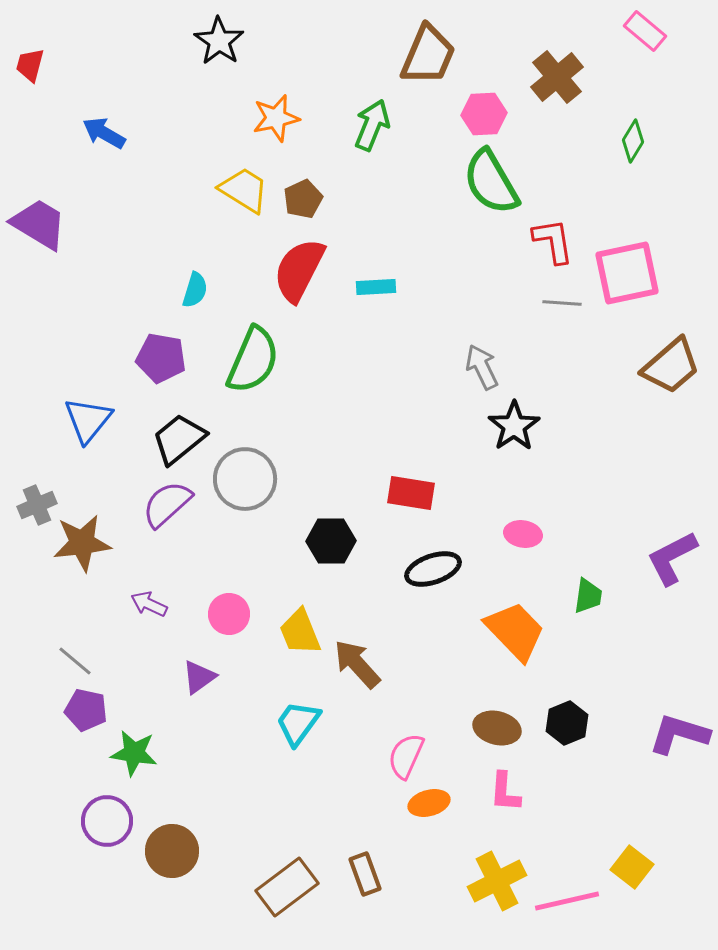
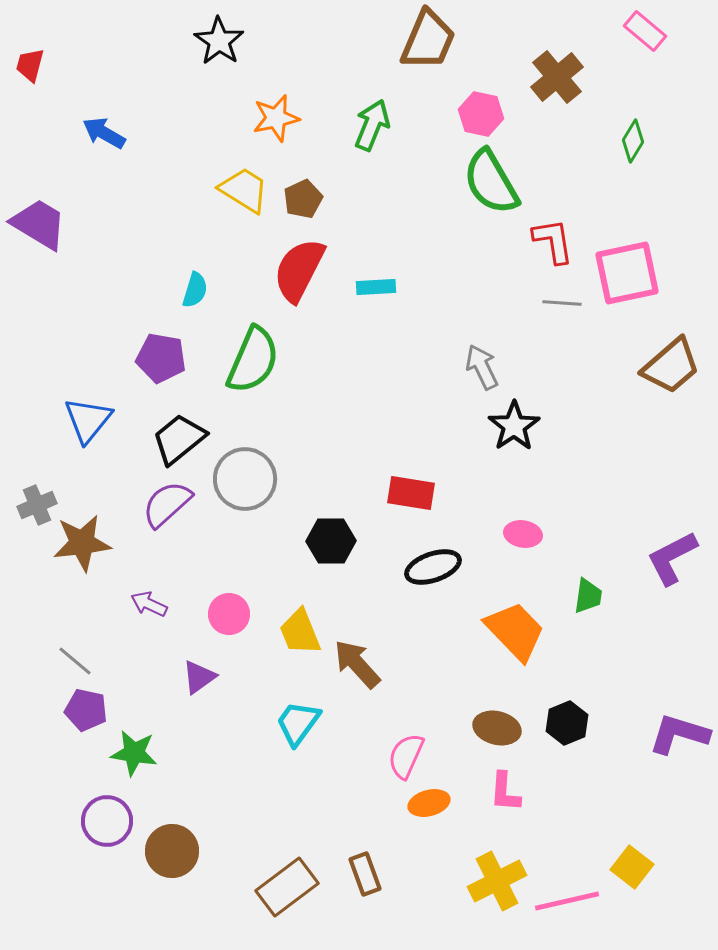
brown trapezoid at (428, 55): moved 15 px up
pink hexagon at (484, 114): moved 3 px left; rotated 15 degrees clockwise
black ellipse at (433, 569): moved 2 px up
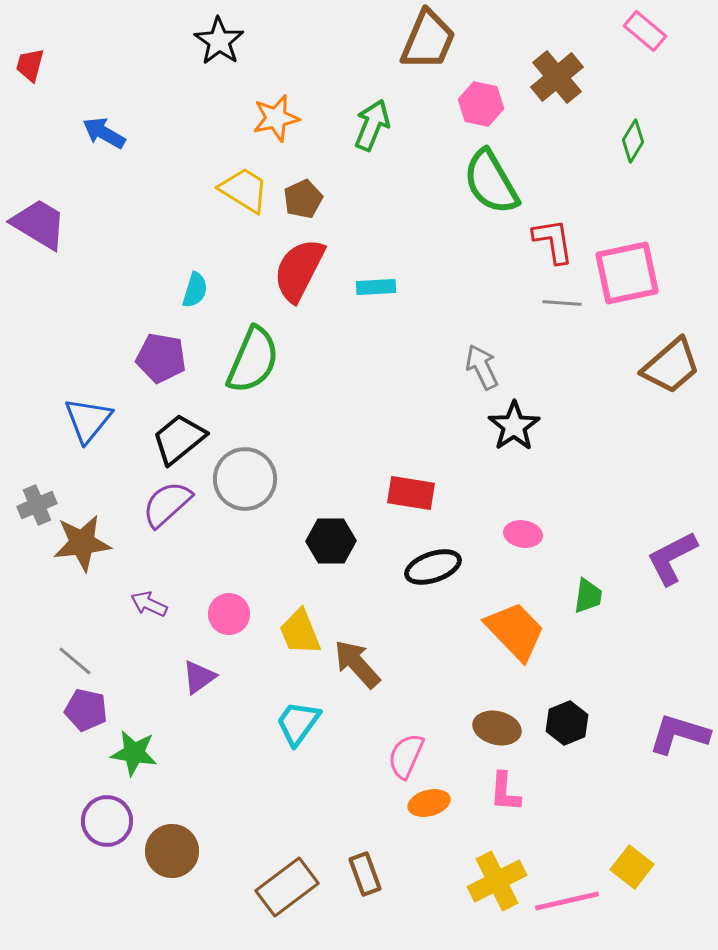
pink hexagon at (481, 114): moved 10 px up
